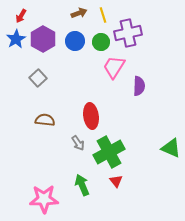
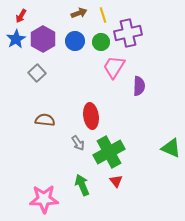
gray square: moved 1 px left, 5 px up
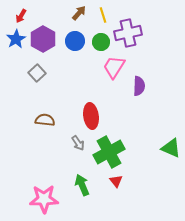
brown arrow: rotated 28 degrees counterclockwise
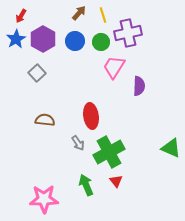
green arrow: moved 4 px right
